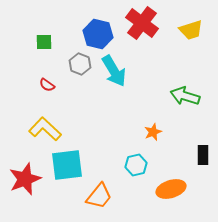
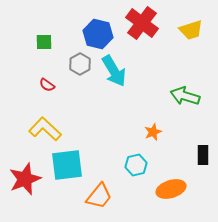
gray hexagon: rotated 10 degrees clockwise
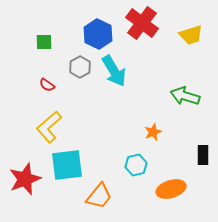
yellow trapezoid: moved 5 px down
blue hexagon: rotated 12 degrees clockwise
gray hexagon: moved 3 px down
yellow L-shape: moved 4 px right, 2 px up; rotated 84 degrees counterclockwise
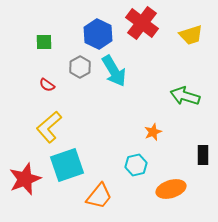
cyan square: rotated 12 degrees counterclockwise
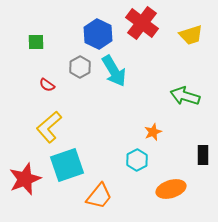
green square: moved 8 px left
cyan hexagon: moved 1 px right, 5 px up; rotated 15 degrees counterclockwise
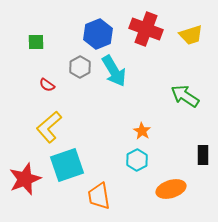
red cross: moved 4 px right, 6 px down; rotated 16 degrees counterclockwise
blue hexagon: rotated 12 degrees clockwise
green arrow: rotated 16 degrees clockwise
orange star: moved 11 px left, 1 px up; rotated 18 degrees counterclockwise
orange trapezoid: rotated 132 degrees clockwise
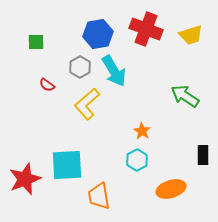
blue hexagon: rotated 12 degrees clockwise
yellow L-shape: moved 38 px right, 23 px up
cyan square: rotated 16 degrees clockwise
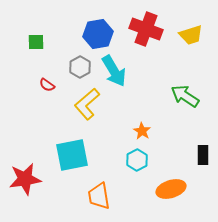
cyan square: moved 5 px right, 10 px up; rotated 8 degrees counterclockwise
red star: rotated 12 degrees clockwise
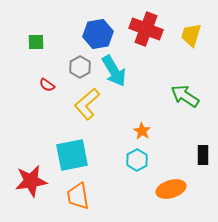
yellow trapezoid: rotated 125 degrees clockwise
red star: moved 6 px right, 2 px down
orange trapezoid: moved 21 px left
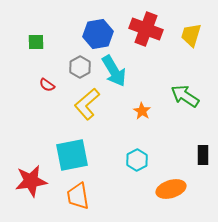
orange star: moved 20 px up
